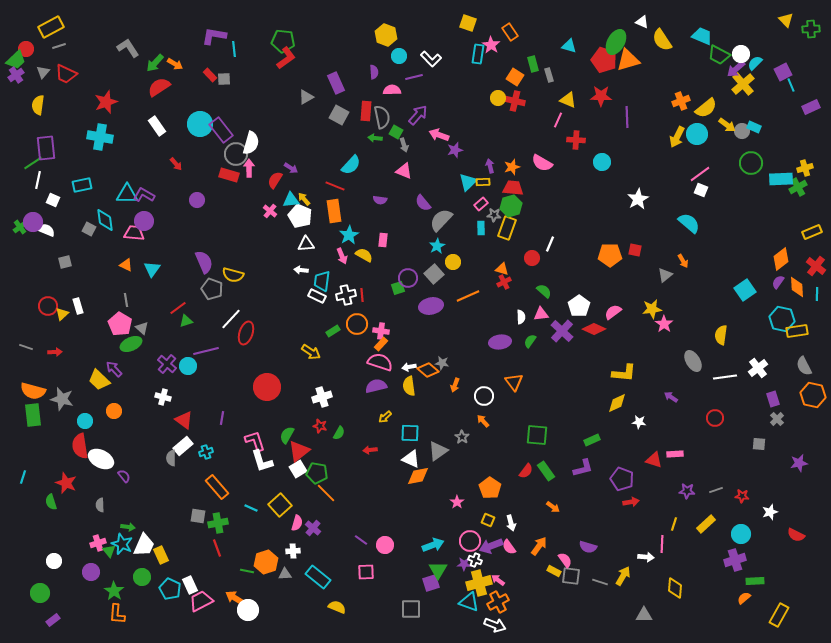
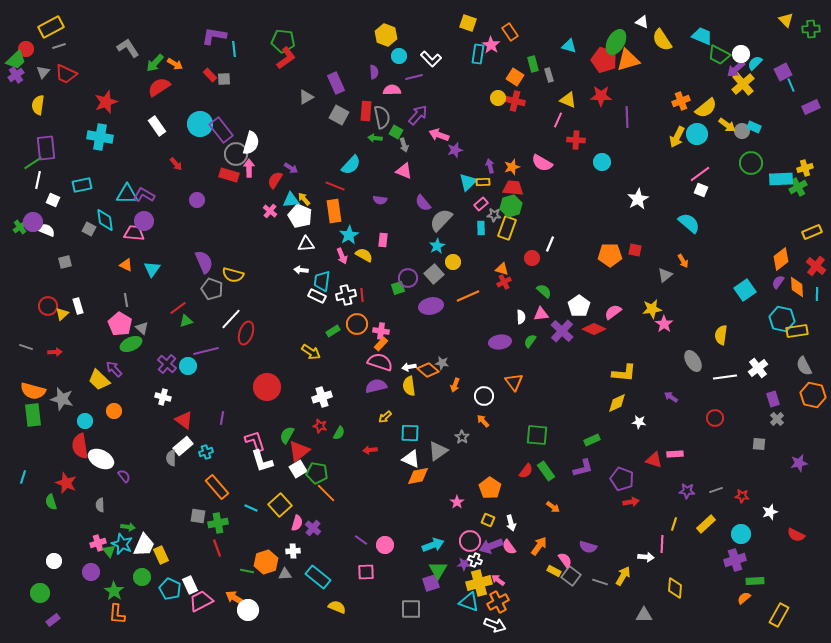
gray square at (571, 576): rotated 30 degrees clockwise
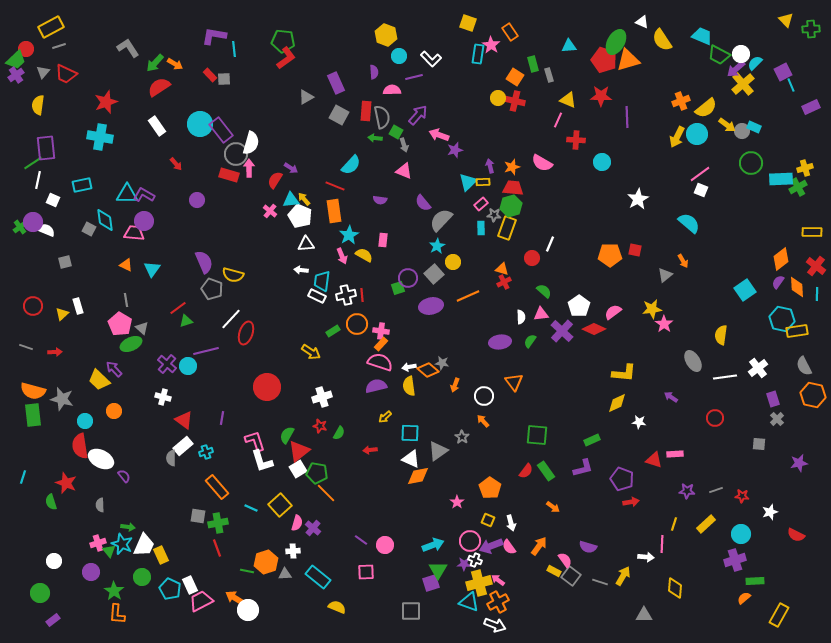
cyan triangle at (569, 46): rotated 21 degrees counterclockwise
yellow rectangle at (812, 232): rotated 24 degrees clockwise
red circle at (48, 306): moved 15 px left
gray square at (411, 609): moved 2 px down
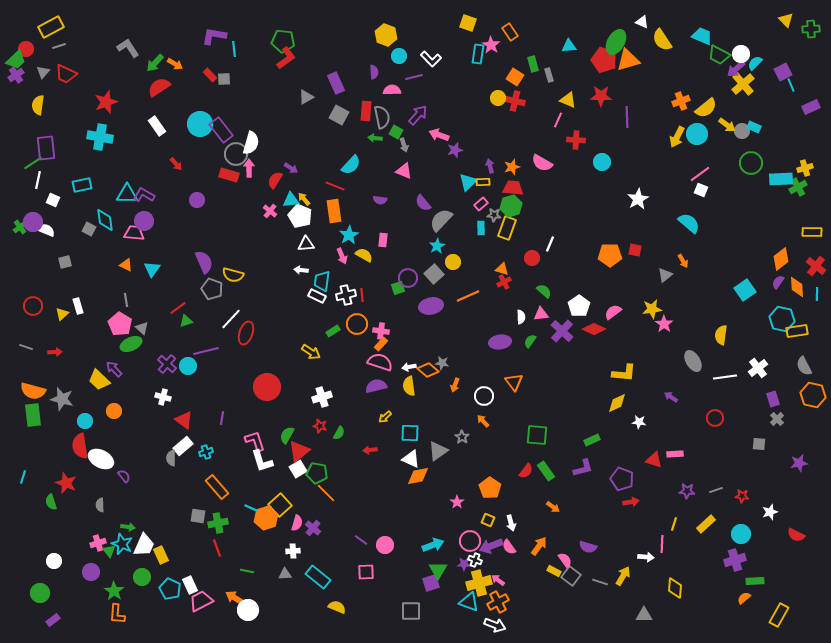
orange hexagon at (266, 562): moved 44 px up
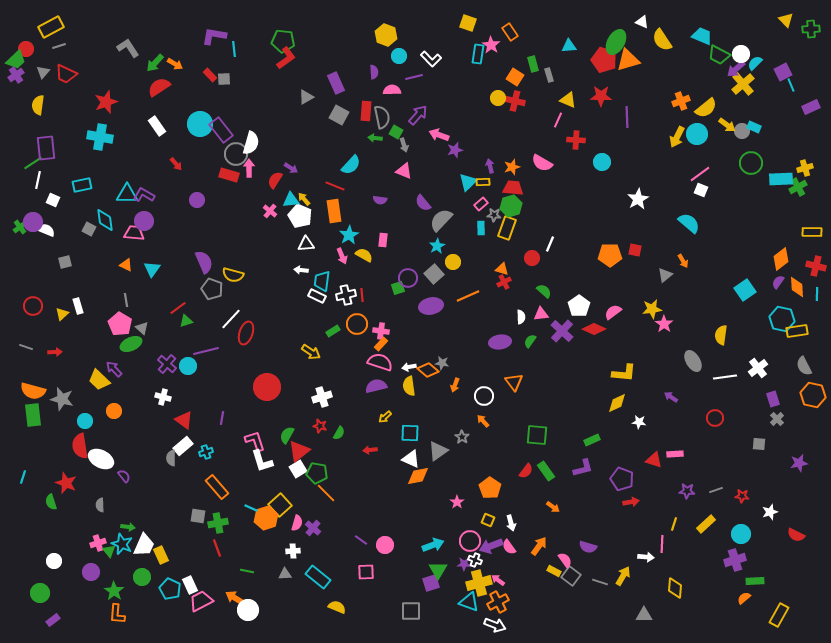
red cross at (816, 266): rotated 24 degrees counterclockwise
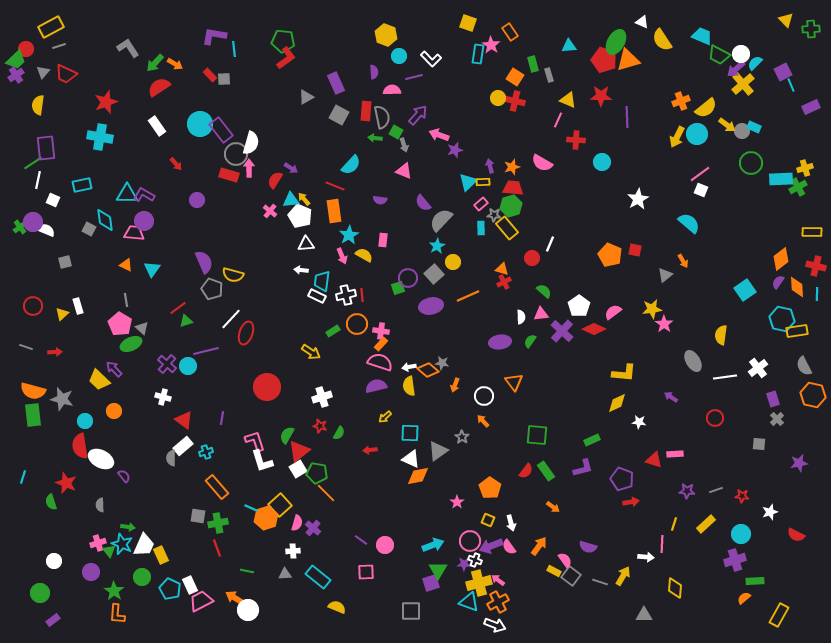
yellow rectangle at (507, 228): rotated 60 degrees counterclockwise
orange pentagon at (610, 255): rotated 25 degrees clockwise
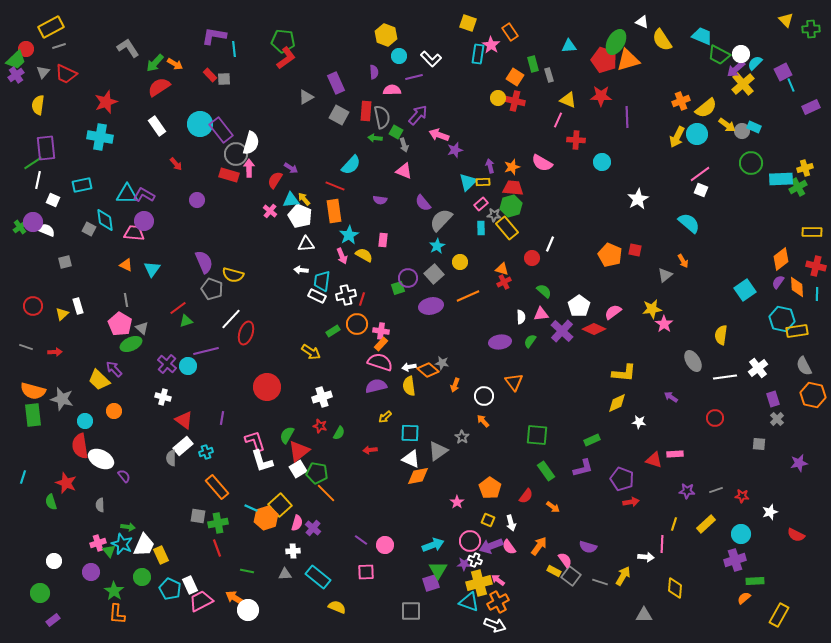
yellow circle at (453, 262): moved 7 px right
red line at (362, 295): moved 4 px down; rotated 24 degrees clockwise
red semicircle at (526, 471): moved 25 px down
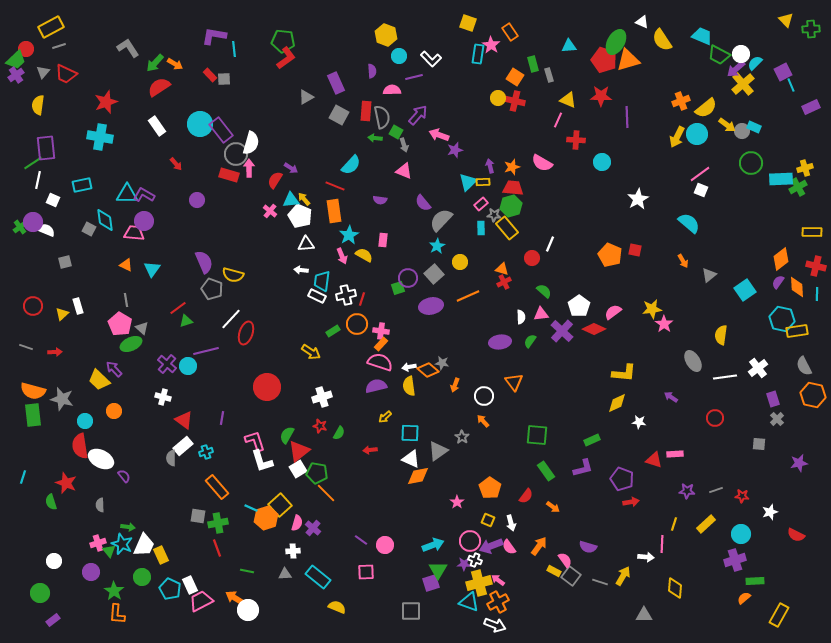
purple semicircle at (374, 72): moved 2 px left, 1 px up
gray triangle at (665, 275): moved 44 px right
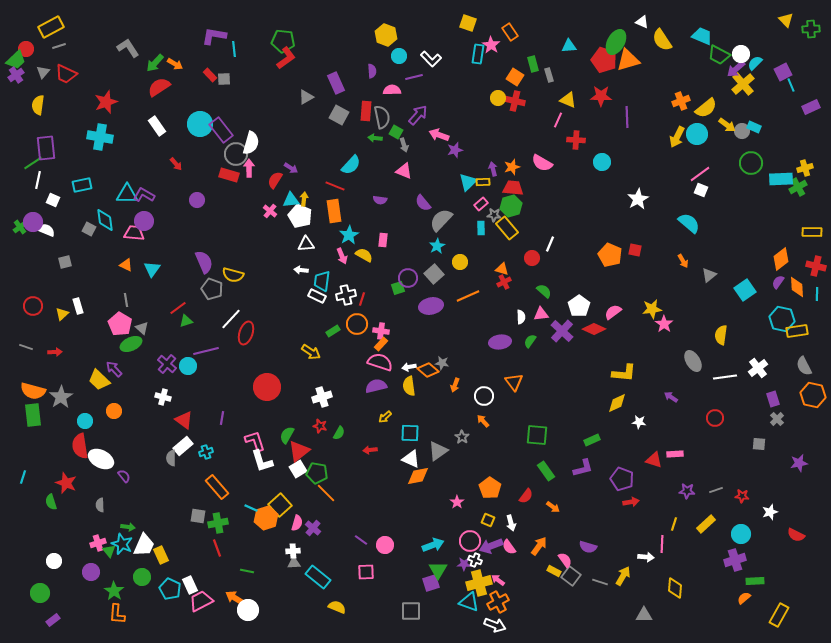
purple arrow at (490, 166): moved 3 px right, 3 px down
yellow arrow at (304, 199): rotated 48 degrees clockwise
gray star at (62, 399): moved 1 px left, 2 px up; rotated 25 degrees clockwise
gray triangle at (285, 574): moved 9 px right, 11 px up
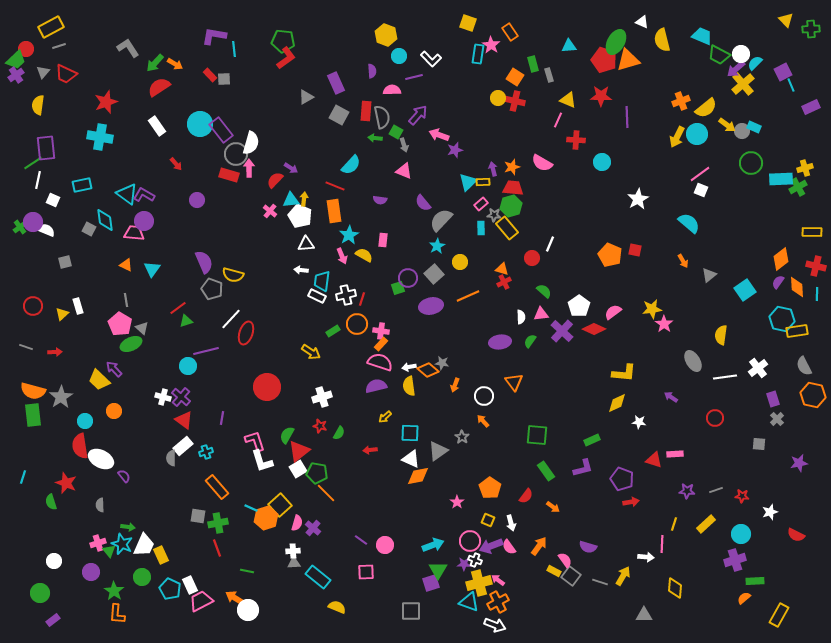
yellow semicircle at (662, 40): rotated 20 degrees clockwise
red semicircle at (275, 180): rotated 12 degrees clockwise
cyan triangle at (127, 194): rotated 35 degrees clockwise
purple cross at (167, 364): moved 14 px right, 33 px down
